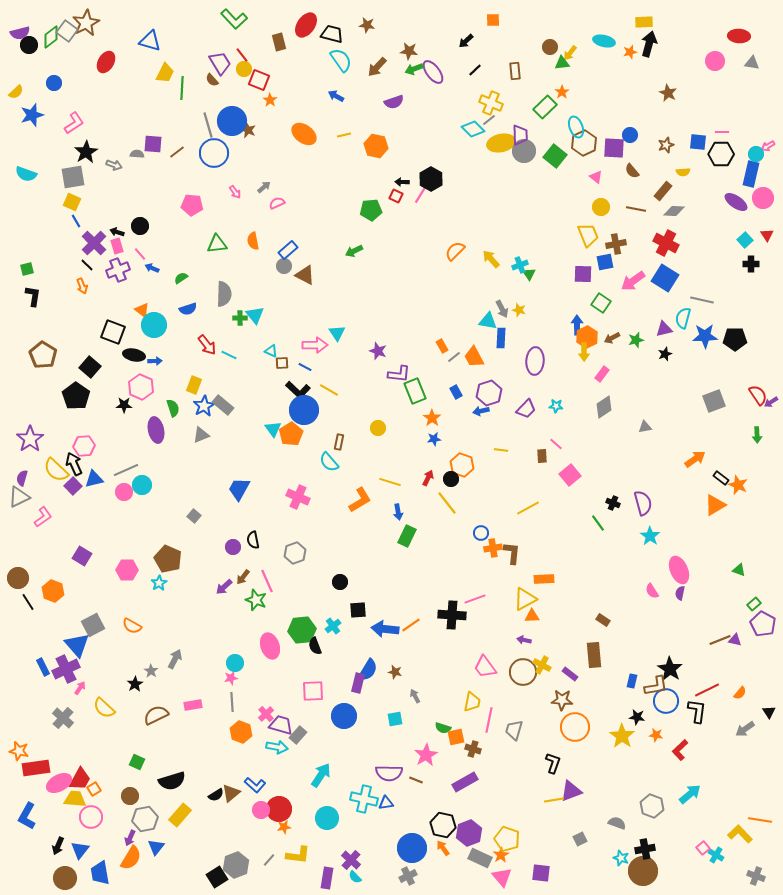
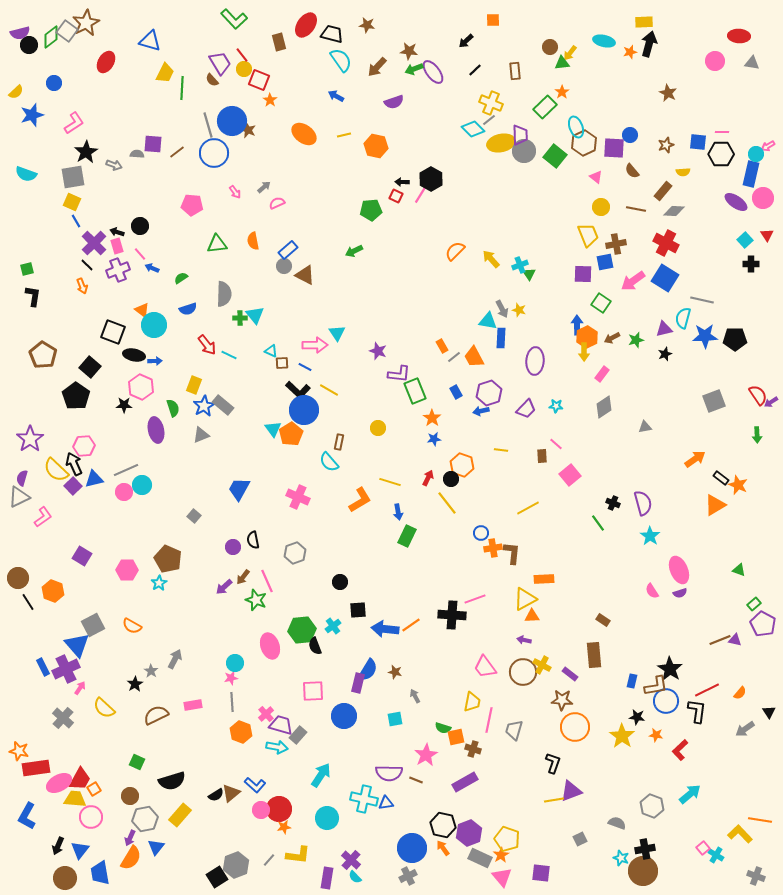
purple semicircle at (680, 593): rotated 120 degrees counterclockwise
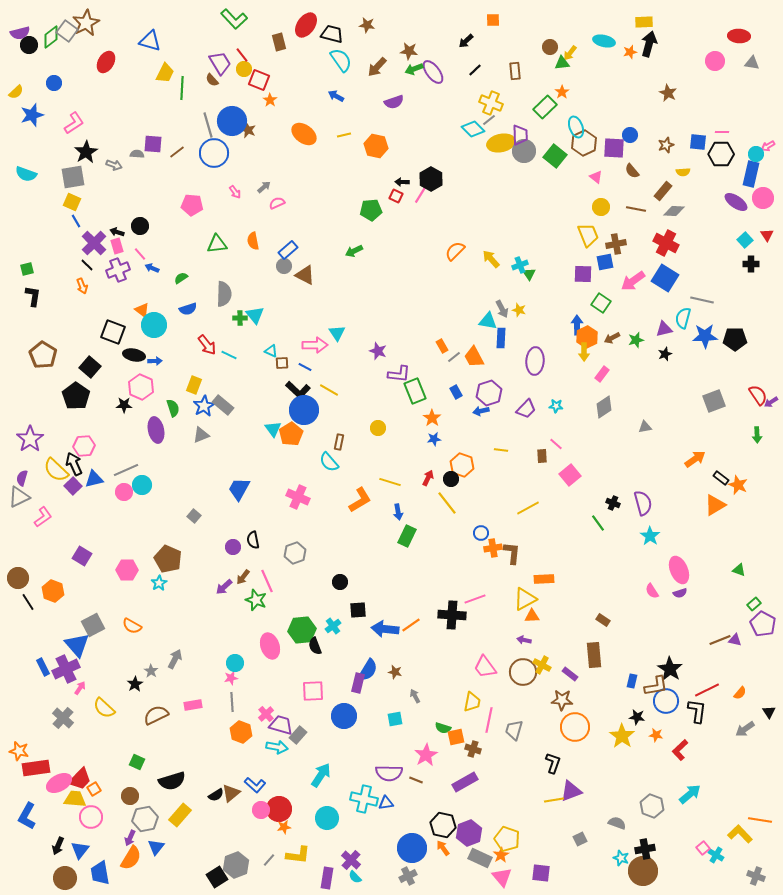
red trapezoid at (80, 779): rotated 15 degrees clockwise
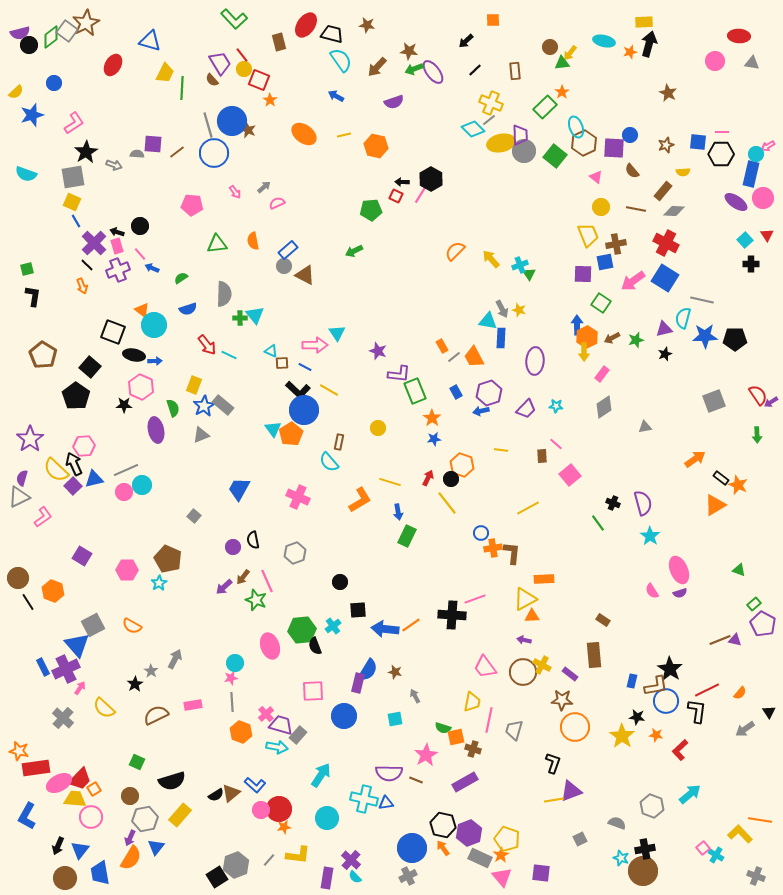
red ellipse at (106, 62): moved 7 px right, 3 px down
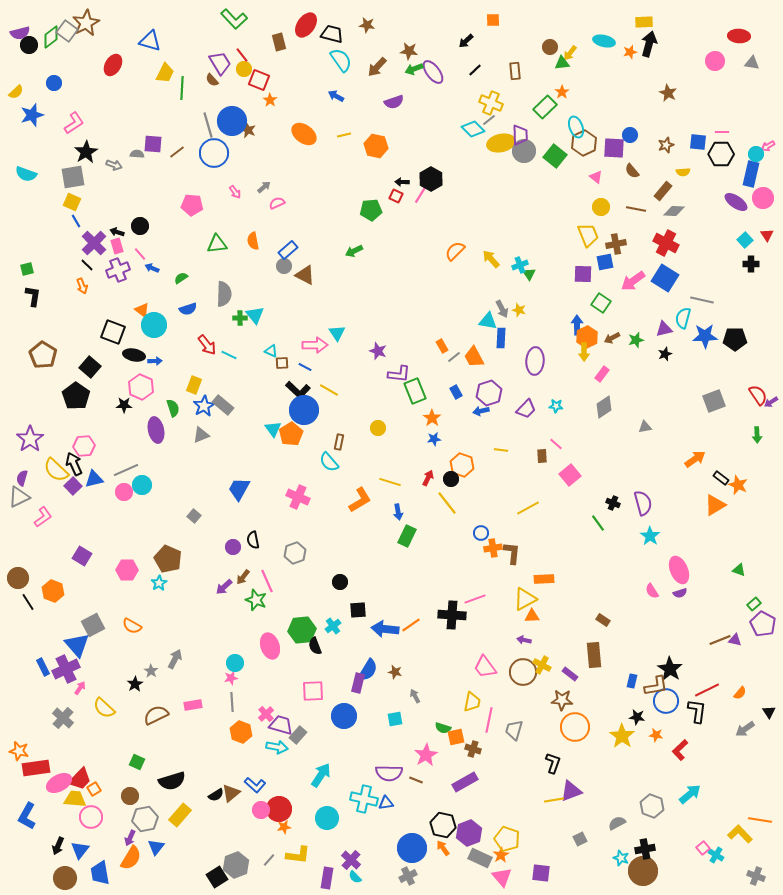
gray semicircle at (617, 823): rotated 48 degrees counterclockwise
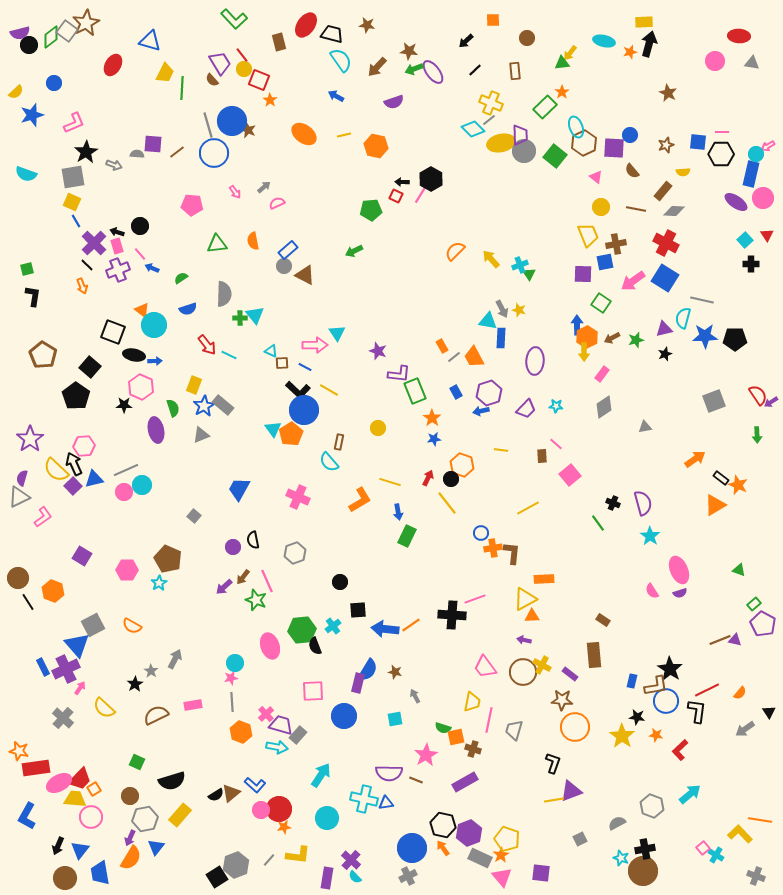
brown circle at (550, 47): moved 23 px left, 9 px up
pink L-shape at (74, 123): rotated 10 degrees clockwise
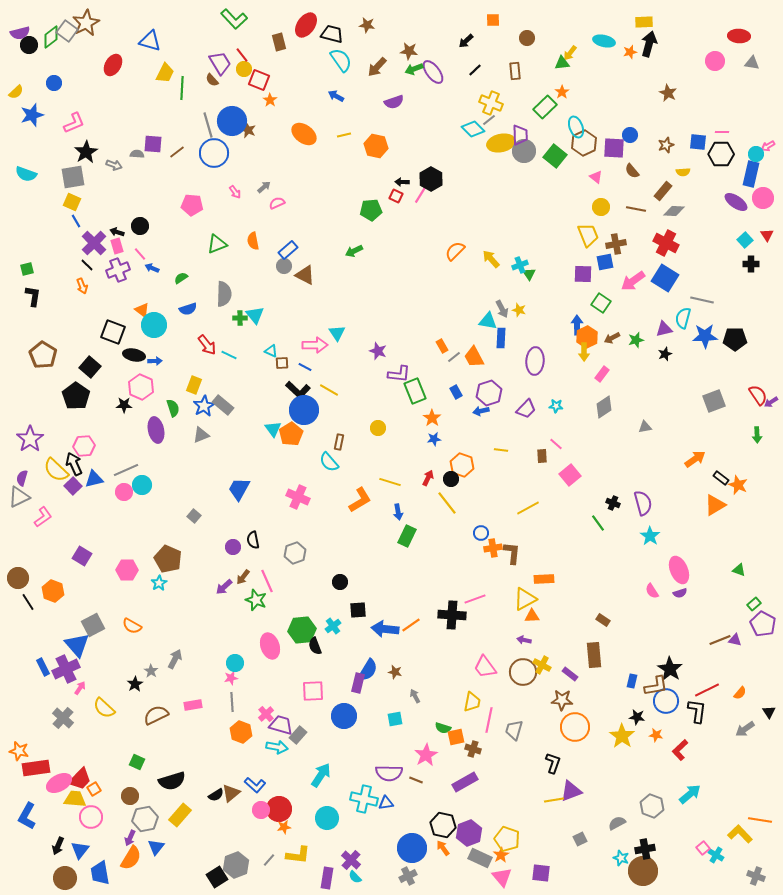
green triangle at (217, 244): rotated 15 degrees counterclockwise
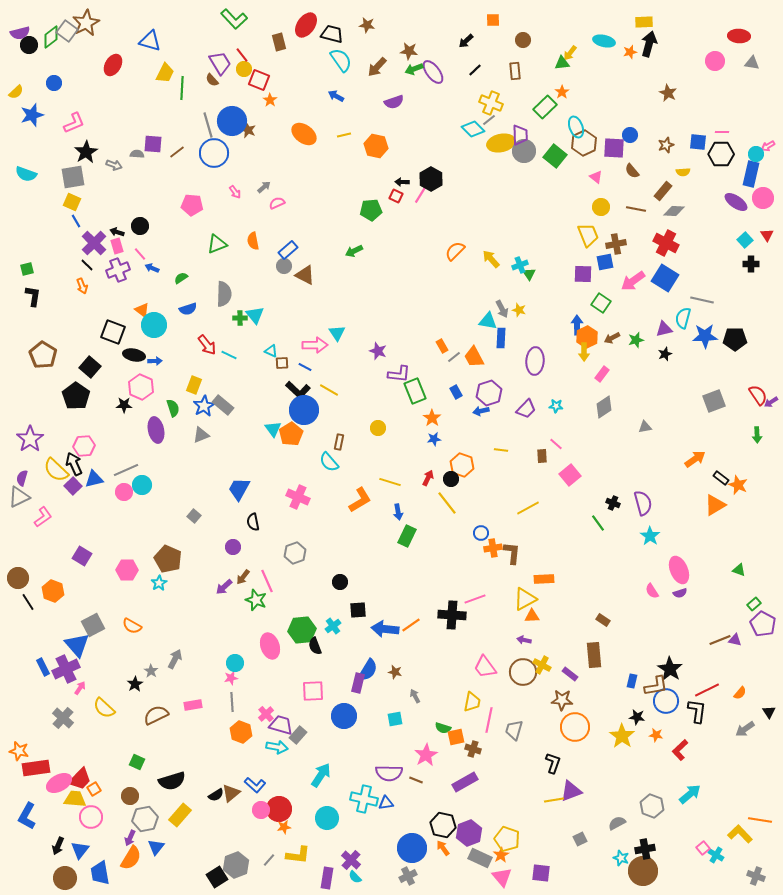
brown circle at (527, 38): moved 4 px left, 2 px down
black semicircle at (253, 540): moved 18 px up
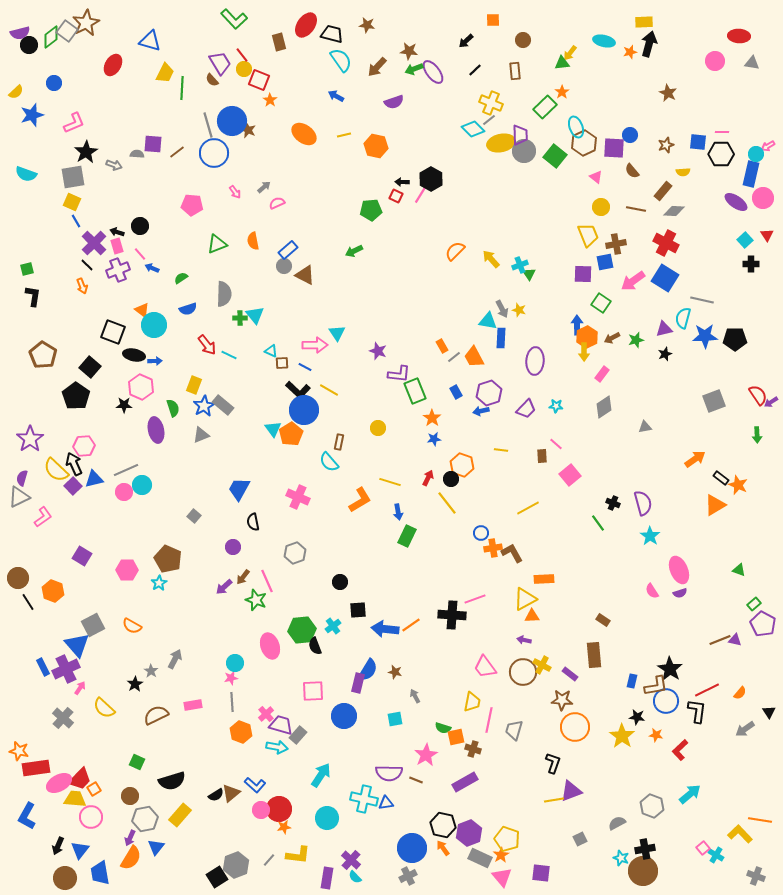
brown L-shape at (512, 553): rotated 35 degrees counterclockwise
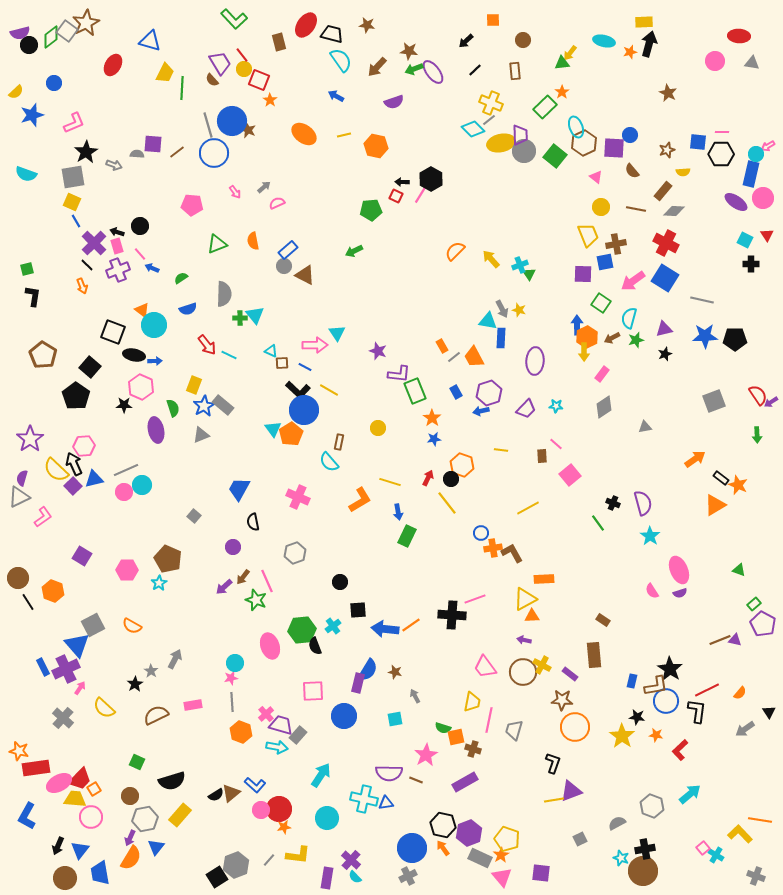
brown star at (666, 145): moved 1 px right, 5 px down
cyan square at (745, 240): rotated 21 degrees counterclockwise
cyan semicircle at (683, 318): moved 54 px left
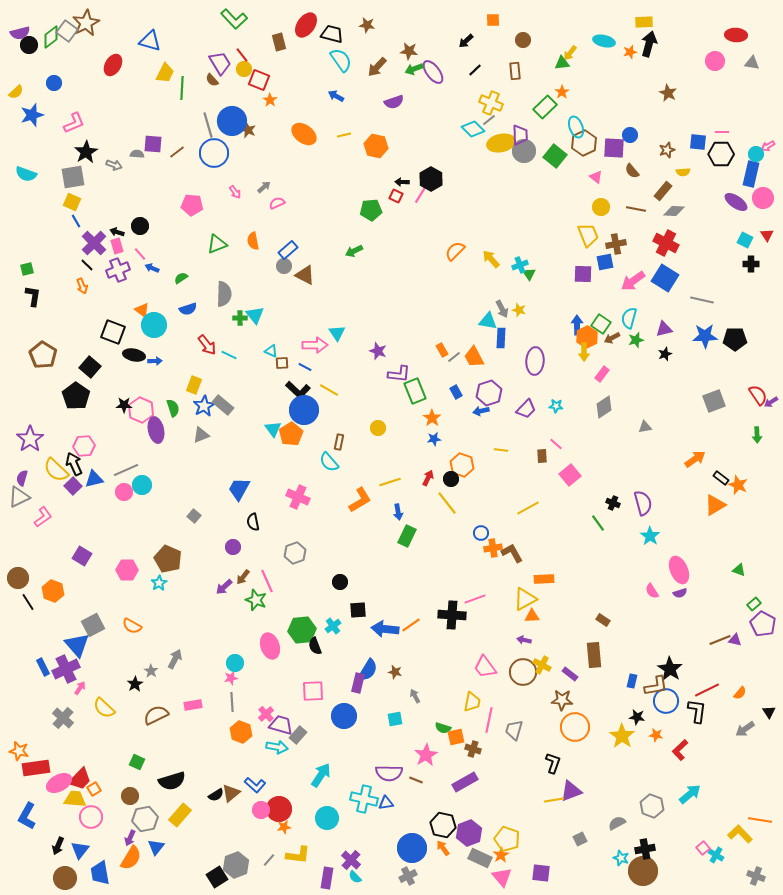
red ellipse at (739, 36): moved 3 px left, 1 px up
green square at (601, 303): moved 21 px down
orange rectangle at (442, 346): moved 4 px down
pink hexagon at (141, 387): moved 23 px down
yellow line at (390, 482): rotated 35 degrees counterclockwise
